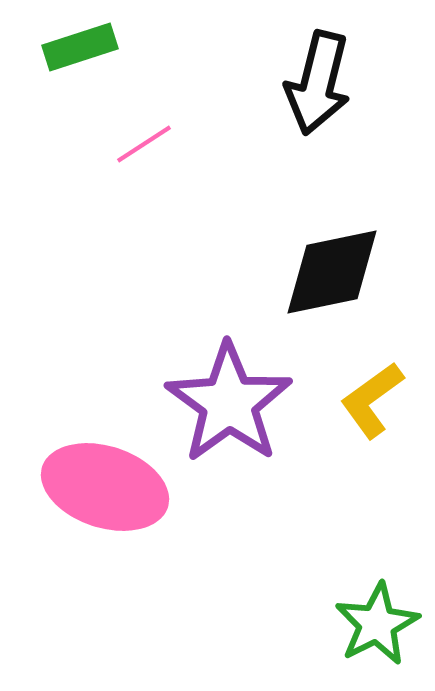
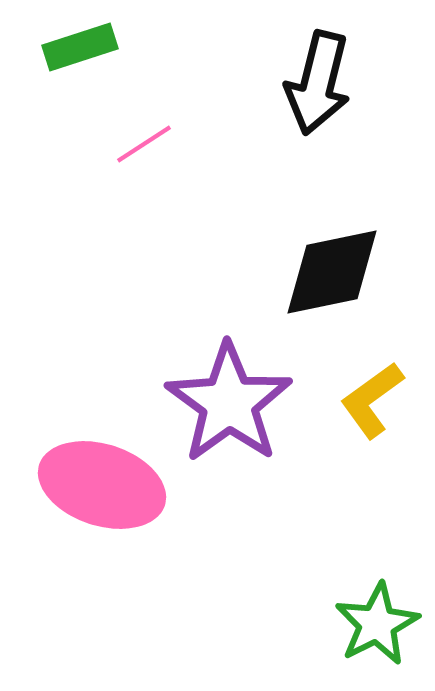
pink ellipse: moved 3 px left, 2 px up
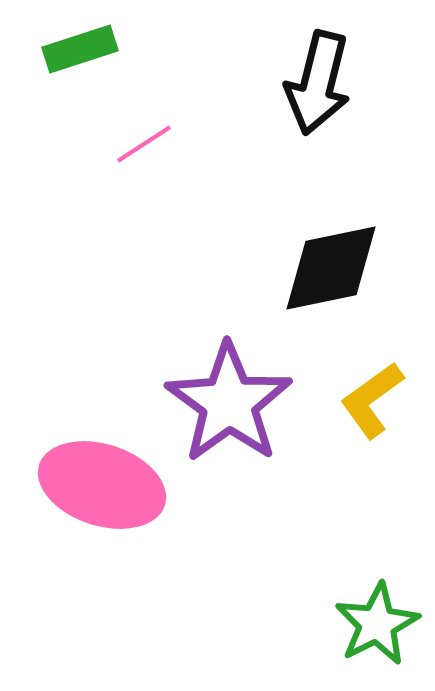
green rectangle: moved 2 px down
black diamond: moved 1 px left, 4 px up
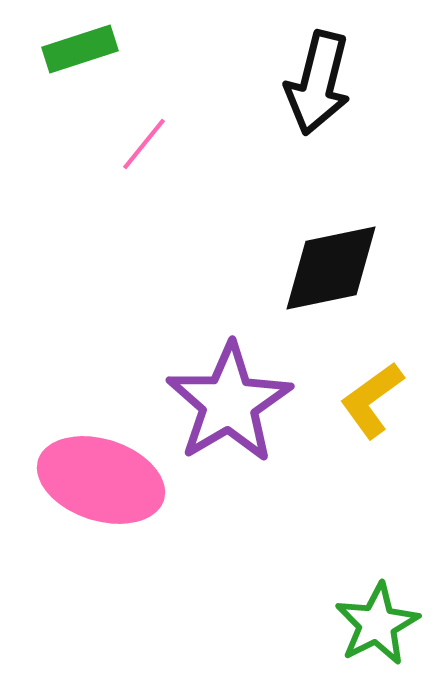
pink line: rotated 18 degrees counterclockwise
purple star: rotated 5 degrees clockwise
pink ellipse: moved 1 px left, 5 px up
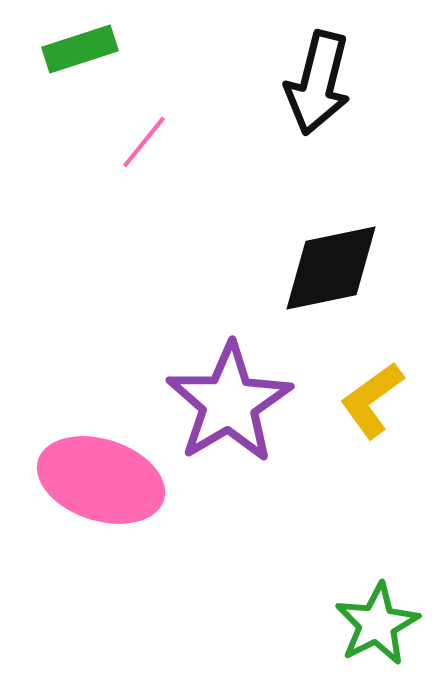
pink line: moved 2 px up
